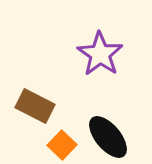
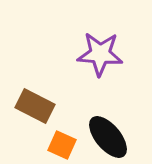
purple star: rotated 30 degrees counterclockwise
orange square: rotated 20 degrees counterclockwise
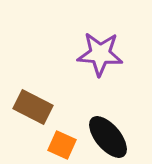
brown rectangle: moved 2 px left, 1 px down
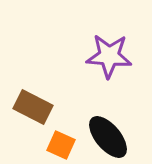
purple star: moved 9 px right, 2 px down
orange square: moved 1 px left
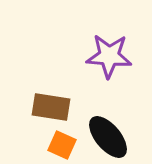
brown rectangle: moved 18 px right; rotated 18 degrees counterclockwise
orange square: moved 1 px right
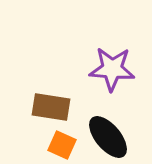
purple star: moved 3 px right, 13 px down
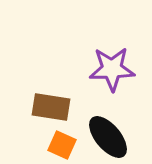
purple star: rotated 6 degrees counterclockwise
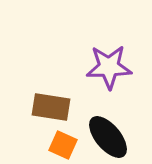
purple star: moved 3 px left, 2 px up
orange square: moved 1 px right
